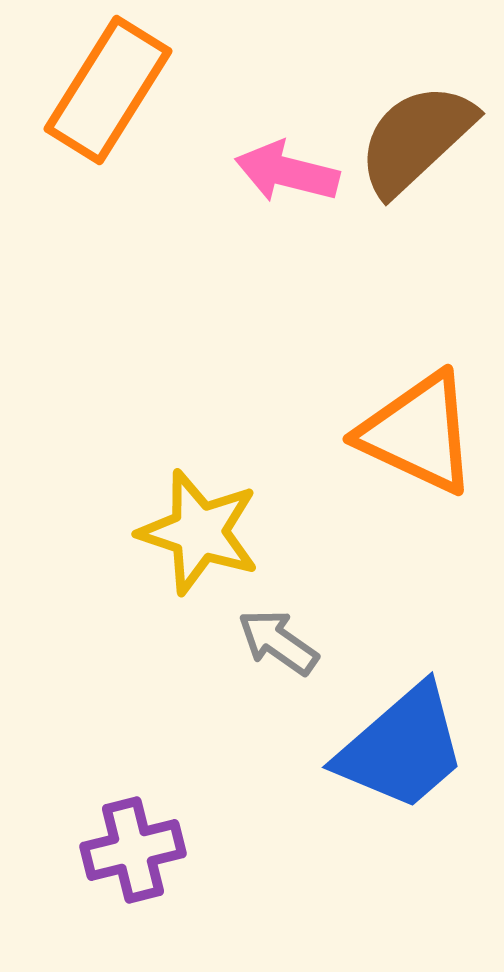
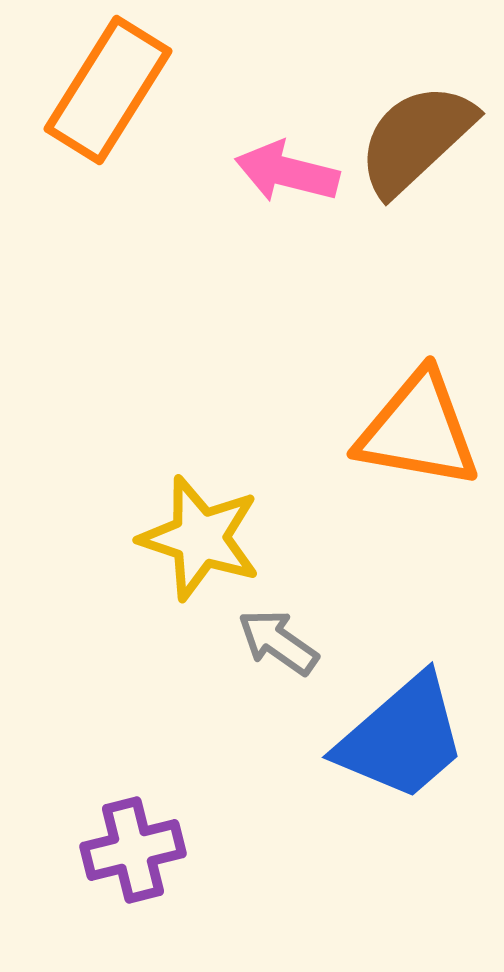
orange triangle: moved 3 px up; rotated 15 degrees counterclockwise
yellow star: moved 1 px right, 6 px down
blue trapezoid: moved 10 px up
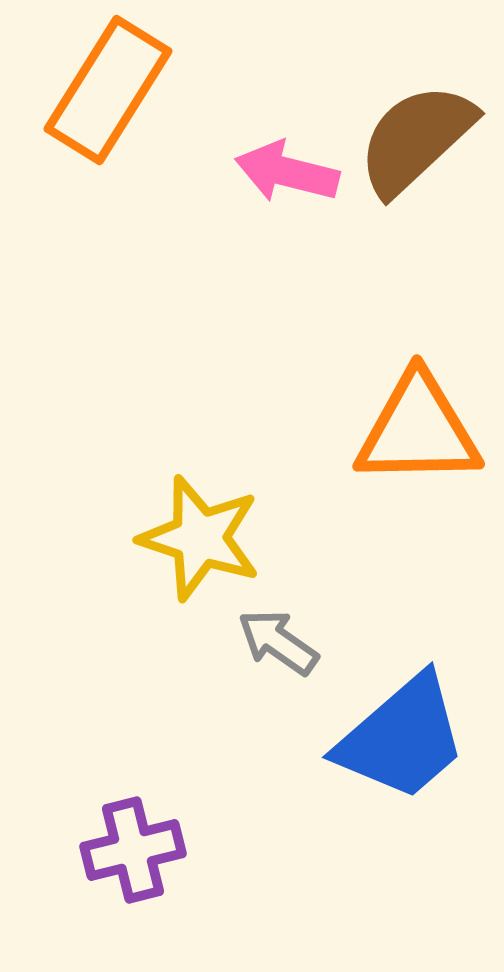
orange triangle: rotated 11 degrees counterclockwise
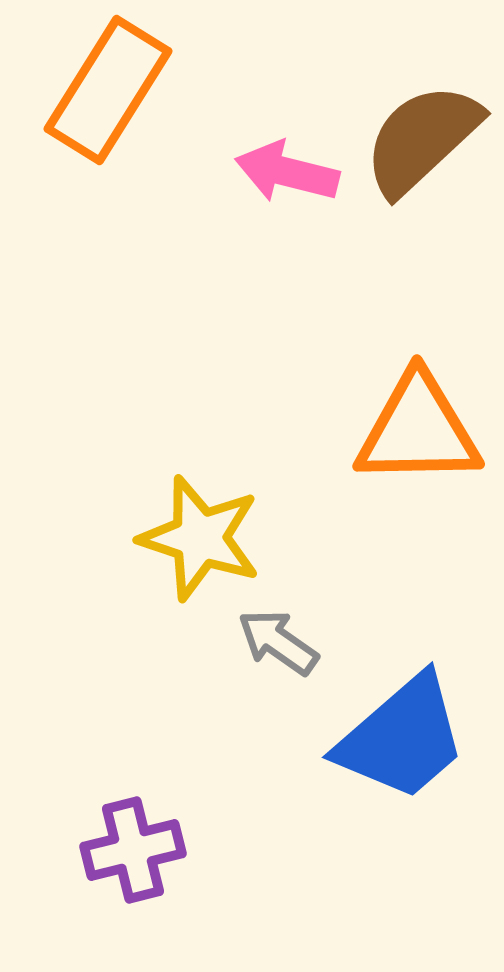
brown semicircle: moved 6 px right
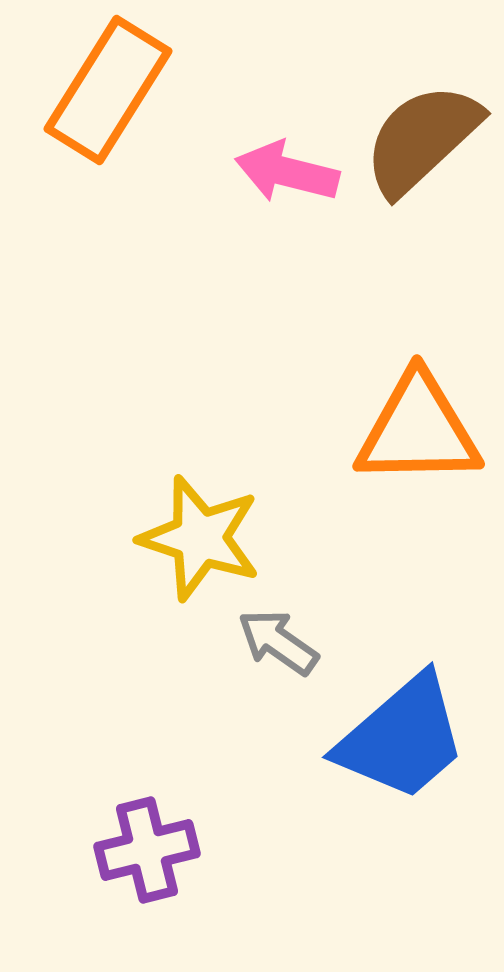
purple cross: moved 14 px right
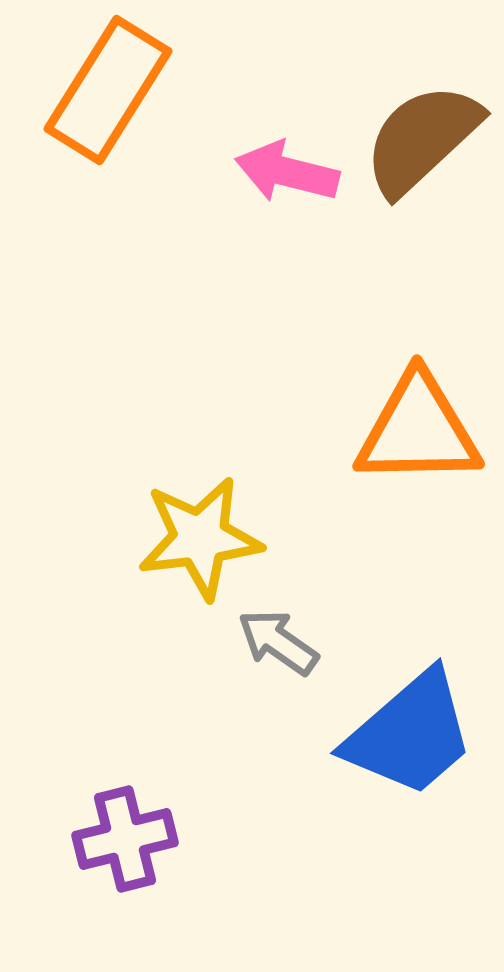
yellow star: rotated 25 degrees counterclockwise
blue trapezoid: moved 8 px right, 4 px up
purple cross: moved 22 px left, 11 px up
